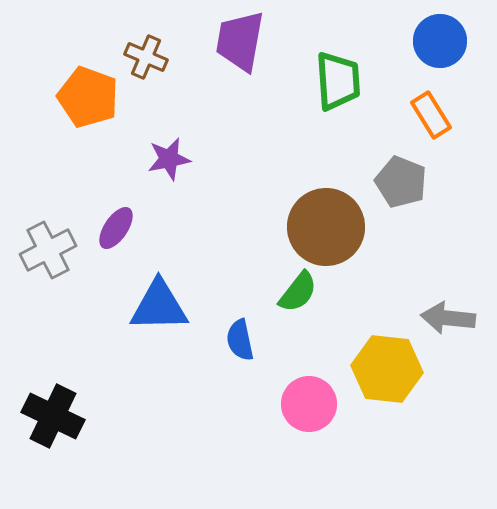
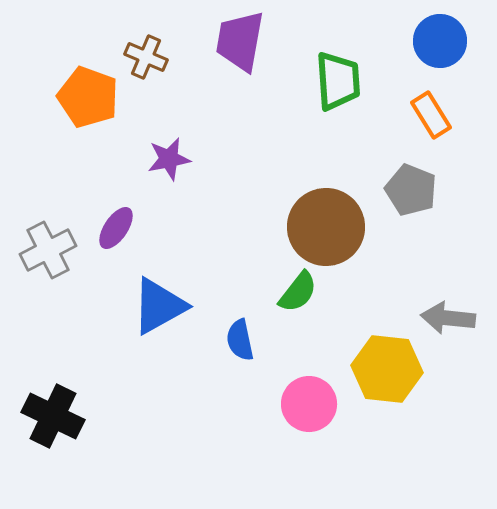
gray pentagon: moved 10 px right, 8 px down
blue triangle: rotated 28 degrees counterclockwise
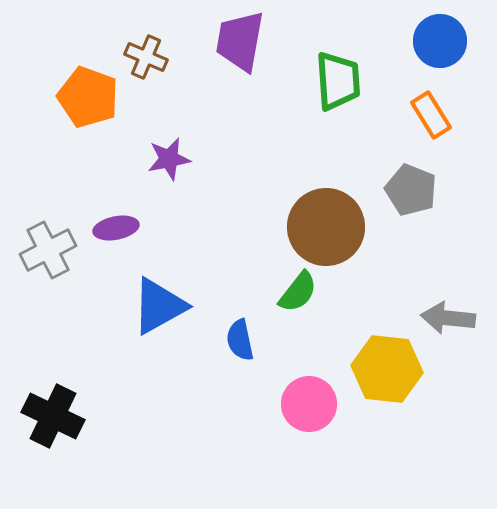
purple ellipse: rotated 45 degrees clockwise
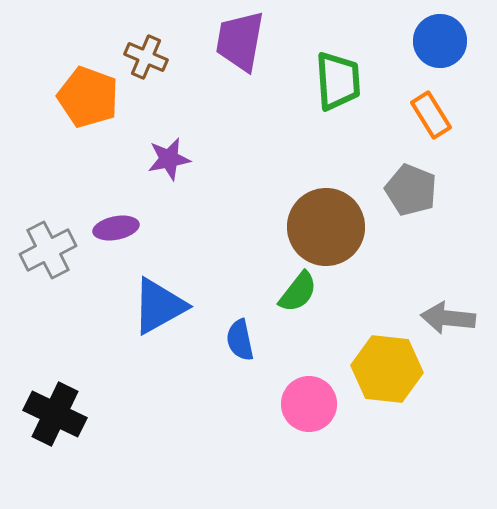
black cross: moved 2 px right, 2 px up
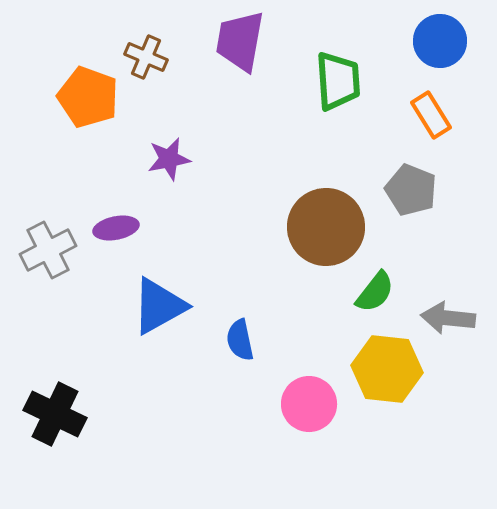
green semicircle: moved 77 px right
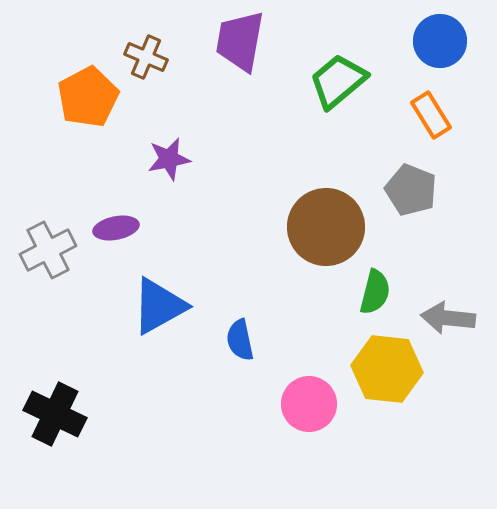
green trapezoid: rotated 126 degrees counterclockwise
orange pentagon: rotated 24 degrees clockwise
green semicircle: rotated 24 degrees counterclockwise
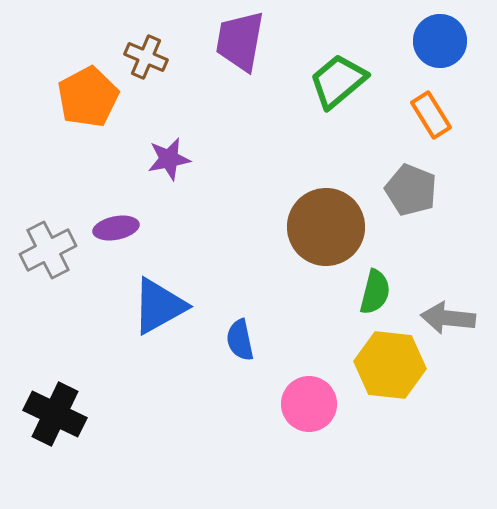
yellow hexagon: moved 3 px right, 4 px up
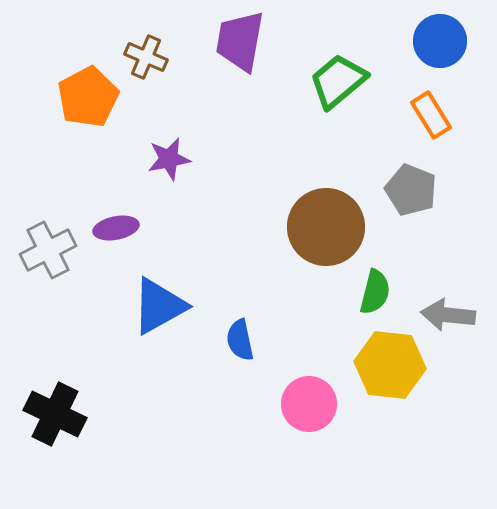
gray arrow: moved 3 px up
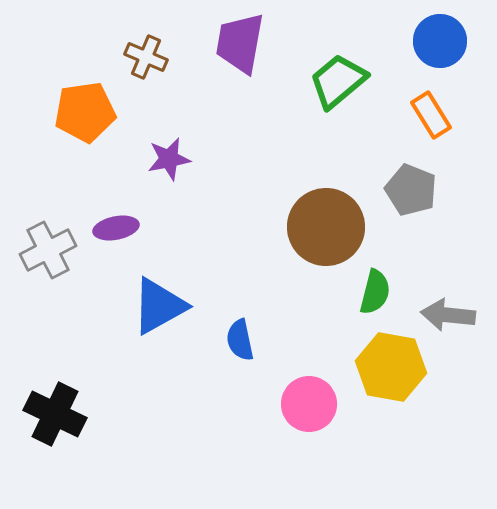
purple trapezoid: moved 2 px down
orange pentagon: moved 3 px left, 15 px down; rotated 20 degrees clockwise
yellow hexagon: moved 1 px right, 2 px down; rotated 4 degrees clockwise
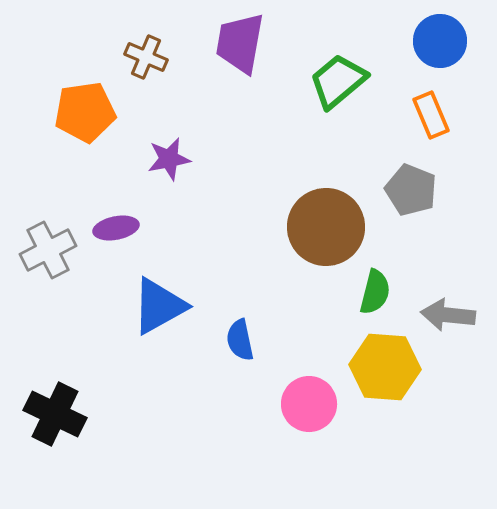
orange rectangle: rotated 9 degrees clockwise
yellow hexagon: moved 6 px left; rotated 6 degrees counterclockwise
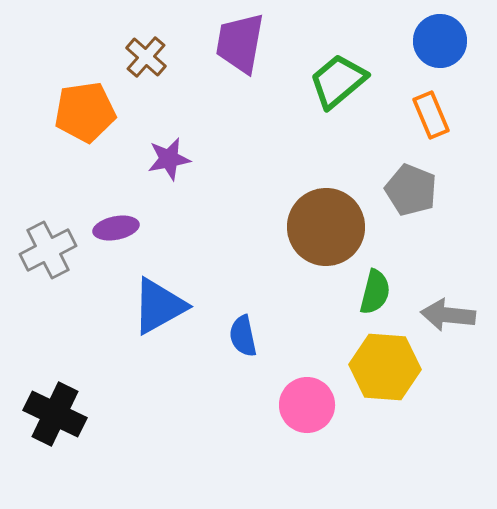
brown cross: rotated 18 degrees clockwise
blue semicircle: moved 3 px right, 4 px up
pink circle: moved 2 px left, 1 px down
